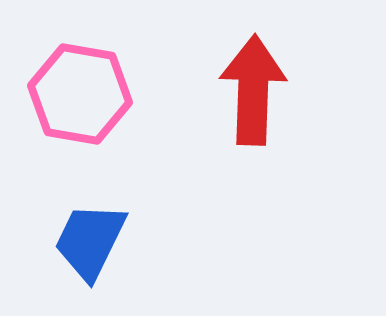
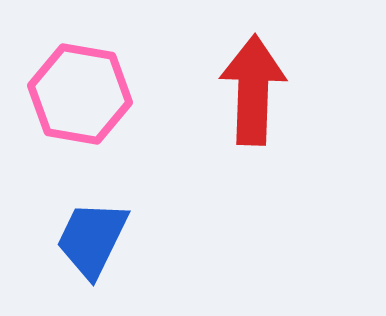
blue trapezoid: moved 2 px right, 2 px up
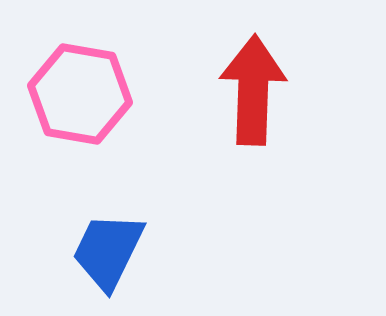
blue trapezoid: moved 16 px right, 12 px down
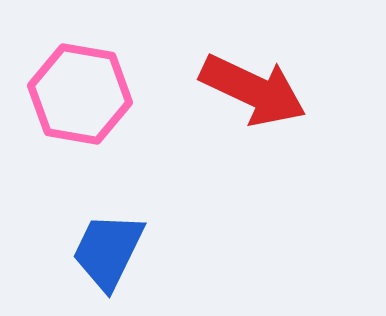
red arrow: rotated 113 degrees clockwise
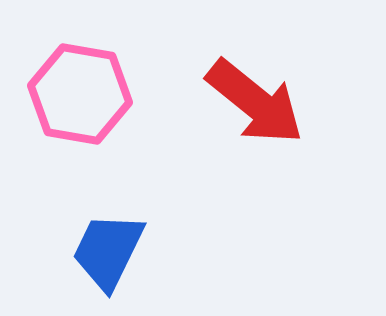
red arrow: moved 2 px right, 12 px down; rotated 14 degrees clockwise
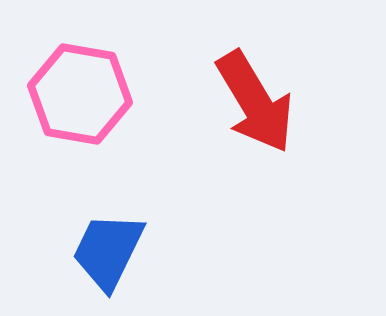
red arrow: rotated 20 degrees clockwise
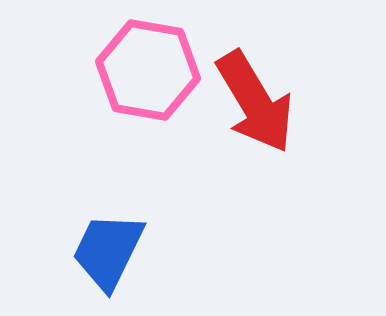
pink hexagon: moved 68 px right, 24 px up
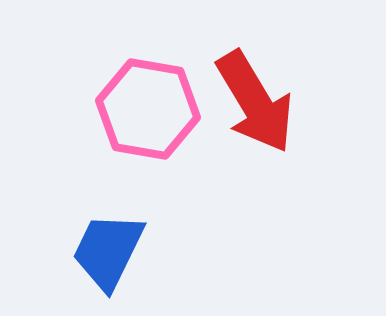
pink hexagon: moved 39 px down
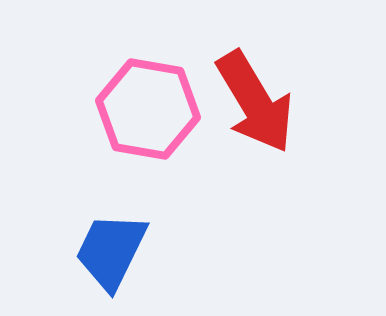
blue trapezoid: moved 3 px right
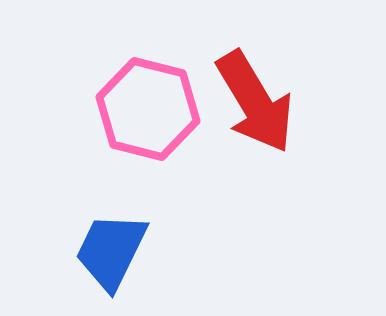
pink hexagon: rotated 4 degrees clockwise
